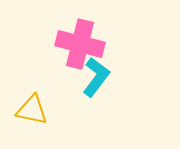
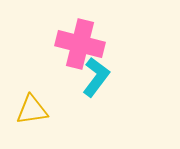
yellow triangle: rotated 20 degrees counterclockwise
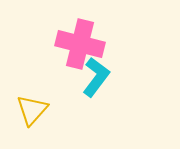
yellow triangle: rotated 40 degrees counterclockwise
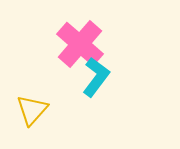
pink cross: rotated 27 degrees clockwise
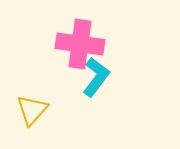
pink cross: rotated 33 degrees counterclockwise
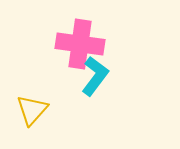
cyan L-shape: moved 1 px left, 1 px up
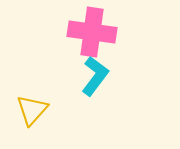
pink cross: moved 12 px right, 12 px up
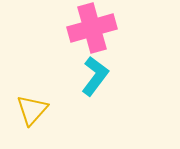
pink cross: moved 4 px up; rotated 24 degrees counterclockwise
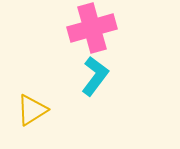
yellow triangle: rotated 16 degrees clockwise
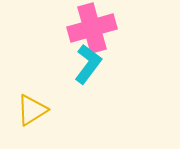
cyan L-shape: moved 7 px left, 12 px up
